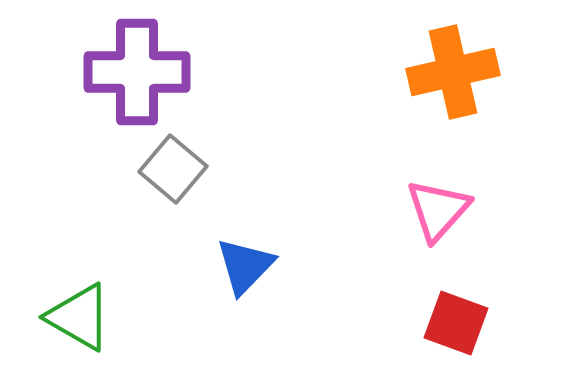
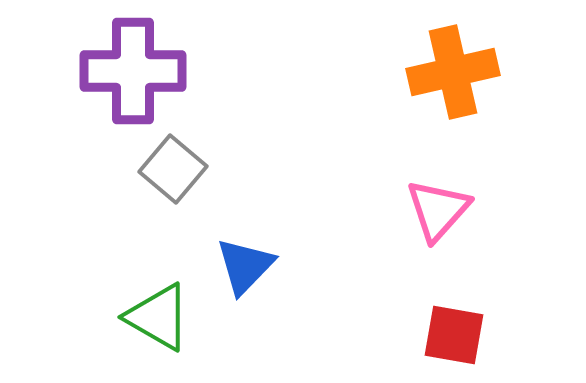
purple cross: moved 4 px left, 1 px up
green triangle: moved 79 px right
red square: moved 2 px left, 12 px down; rotated 10 degrees counterclockwise
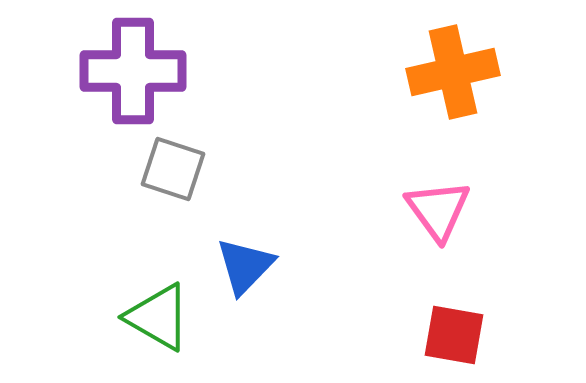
gray square: rotated 22 degrees counterclockwise
pink triangle: rotated 18 degrees counterclockwise
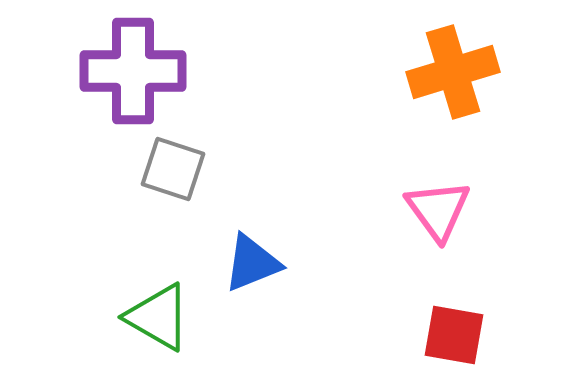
orange cross: rotated 4 degrees counterclockwise
blue triangle: moved 7 px right, 3 px up; rotated 24 degrees clockwise
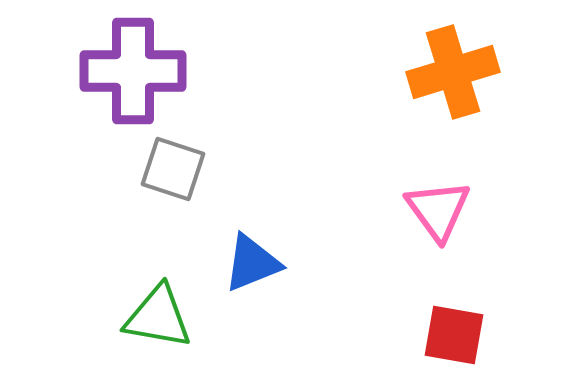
green triangle: rotated 20 degrees counterclockwise
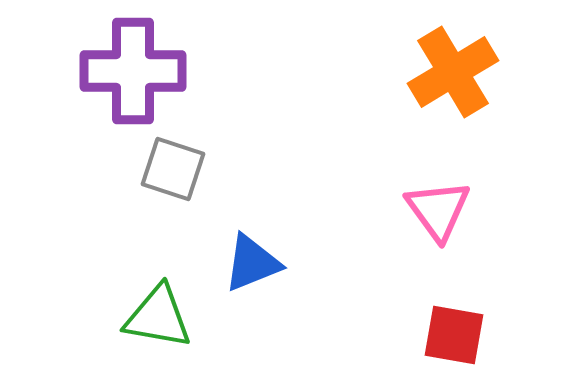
orange cross: rotated 14 degrees counterclockwise
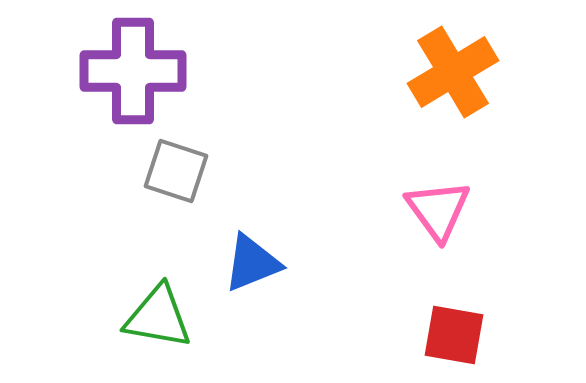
gray square: moved 3 px right, 2 px down
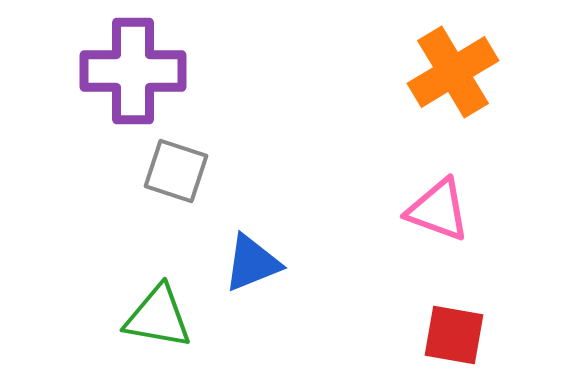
pink triangle: rotated 34 degrees counterclockwise
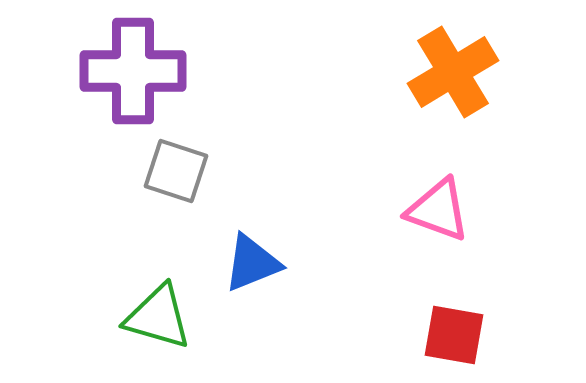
green triangle: rotated 6 degrees clockwise
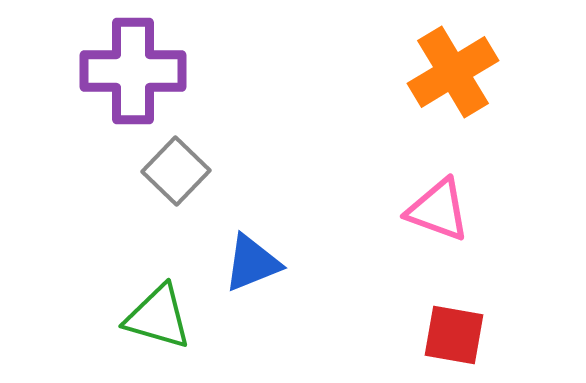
gray square: rotated 26 degrees clockwise
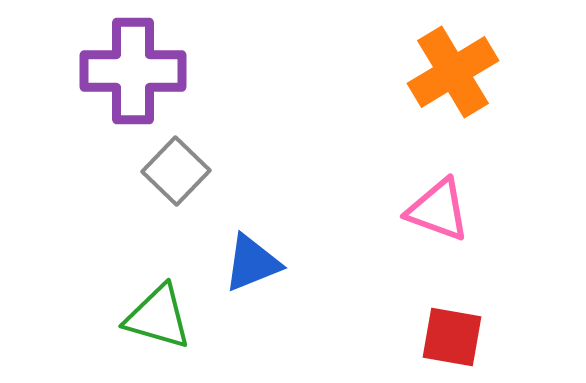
red square: moved 2 px left, 2 px down
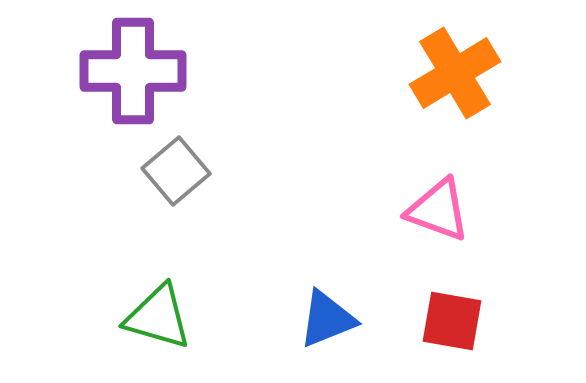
orange cross: moved 2 px right, 1 px down
gray square: rotated 6 degrees clockwise
blue triangle: moved 75 px right, 56 px down
red square: moved 16 px up
